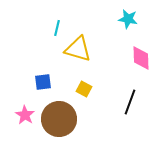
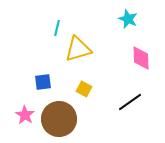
cyan star: rotated 12 degrees clockwise
yellow triangle: rotated 32 degrees counterclockwise
black line: rotated 35 degrees clockwise
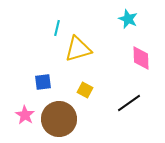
yellow square: moved 1 px right, 1 px down
black line: moved 1 px left, 1 px down
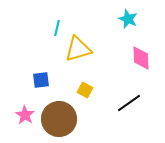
blue square: moved 2 px left, 2 px up
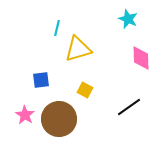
black line: moved 4 px down
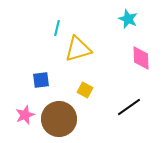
pink star: rotated 18 degrees clockwise
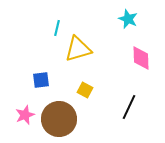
black line: rotated 30 degrees counterclockwise
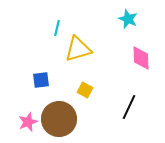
pink star: moved 3 px right, 7 px down
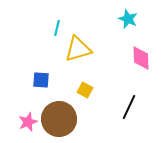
blue square: rotated 12 degrees clockwise
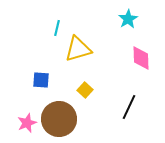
cyan star: rotated 18 degrees clockwise
yellow square: rotated 14 degrees clockwise
pink star: moved 1 px left, 1 px down
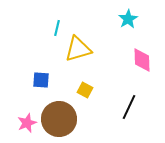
pink diamond: moved 1 px right, 2 px down
yellow square: rotated 14 degrees counterclockwise
